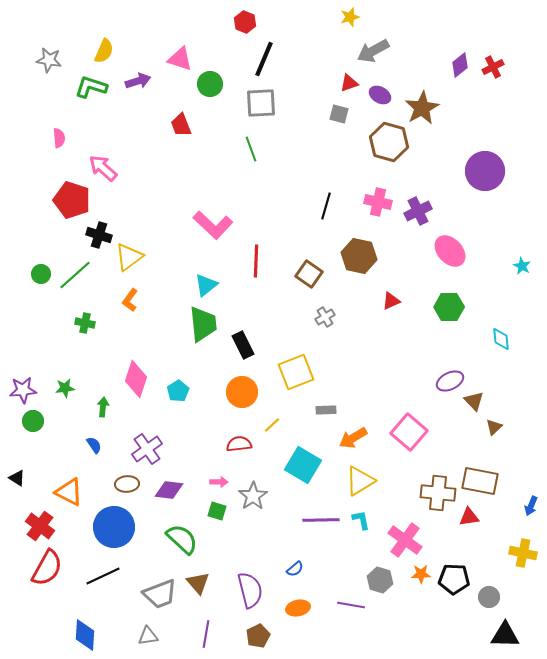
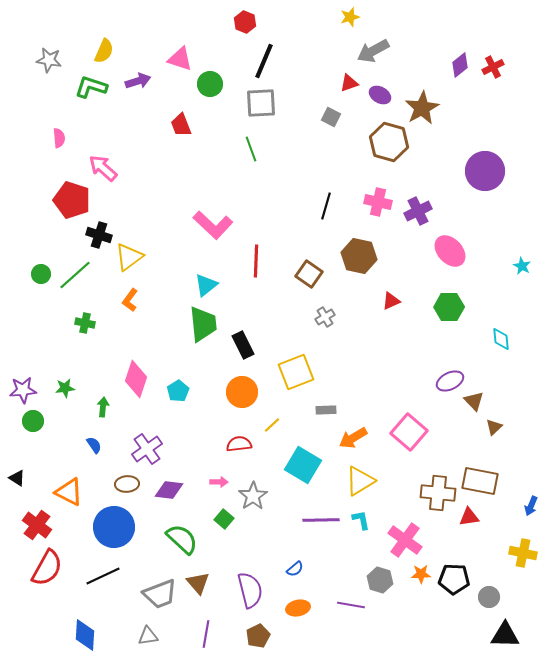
black line at (264, 59): moved 2 px down
gray square at (339, 114): moved 8 px left, 3 px down; rotated 12 degrees clockwise
green square at (217, 511): moved 7 px right, 8 px down; rotated 24 degrees clockwise
red cross at (40, 526): moved 3 px left, 1 px up
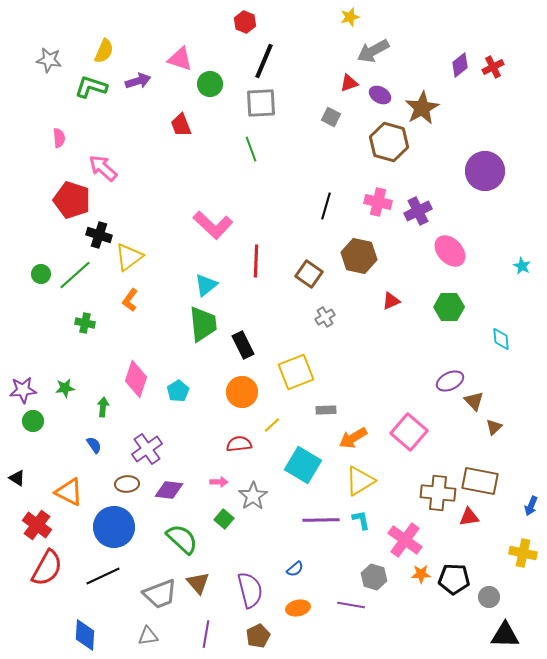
gray hexagon at (380, 580): moved 6 px left, 3 px up
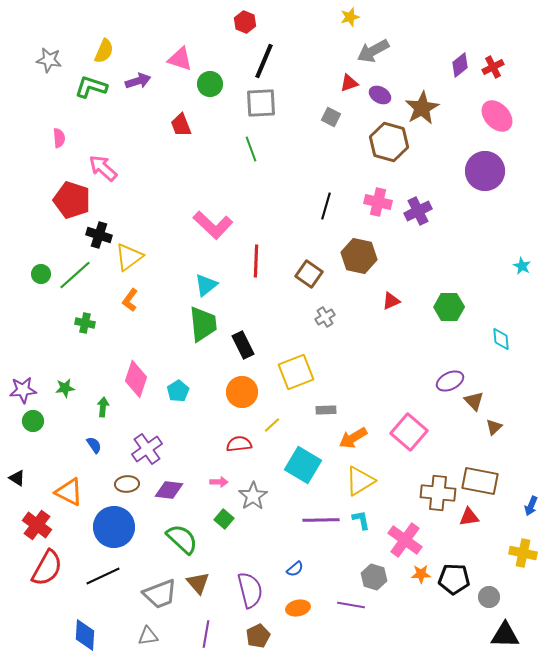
pink ellipse at (450, 251): moved 47 px right, 135 px up
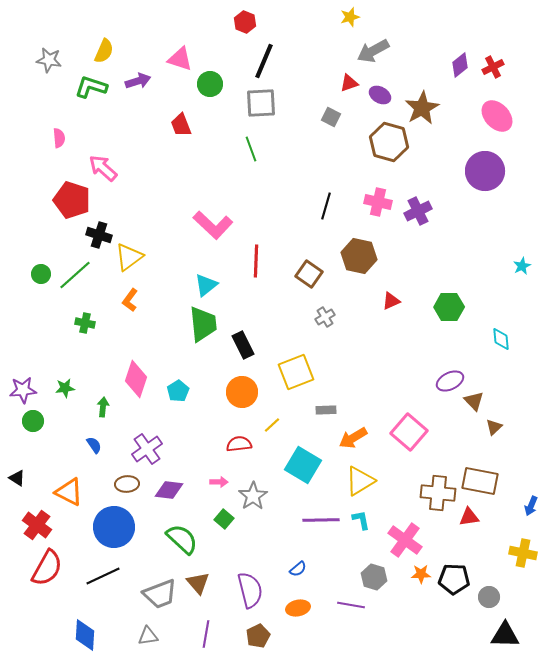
cyan star at (522, 266): rotated 18 degrees clockwise
blue semicircle at (295, 569): moved 3 px right
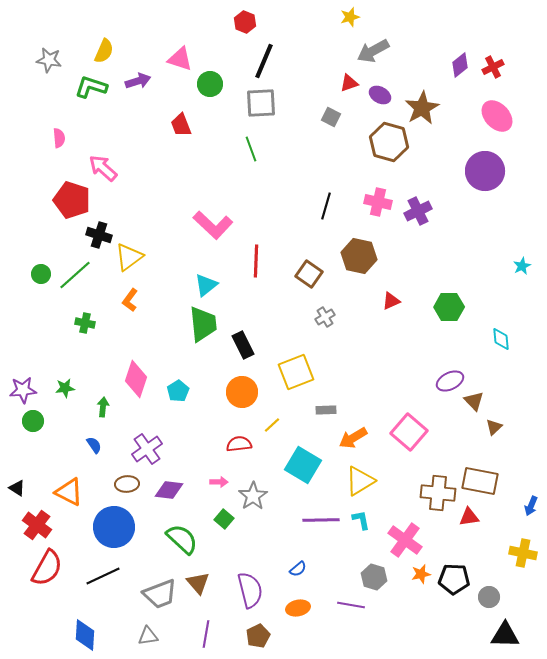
black triangle at (17, 478): moved 10 px down
orange star at (421, 574): rotated 12 degrees counterclockwise
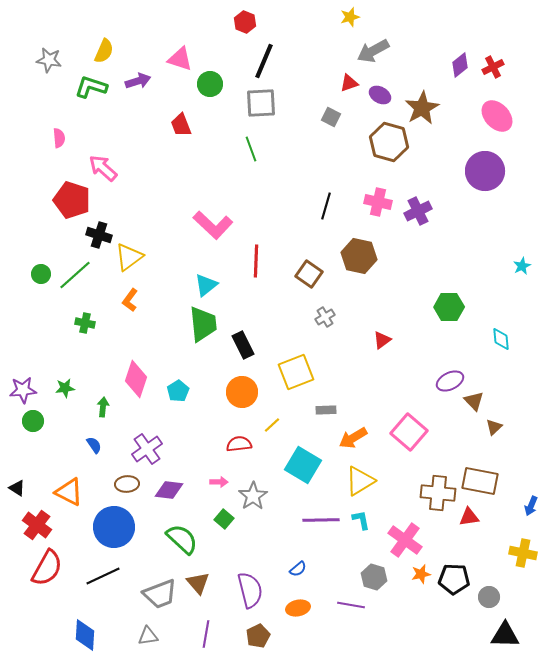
red triangle at (391, 301): moved 9 px left, 39 px down; rotated 12 degrees counterclockwise
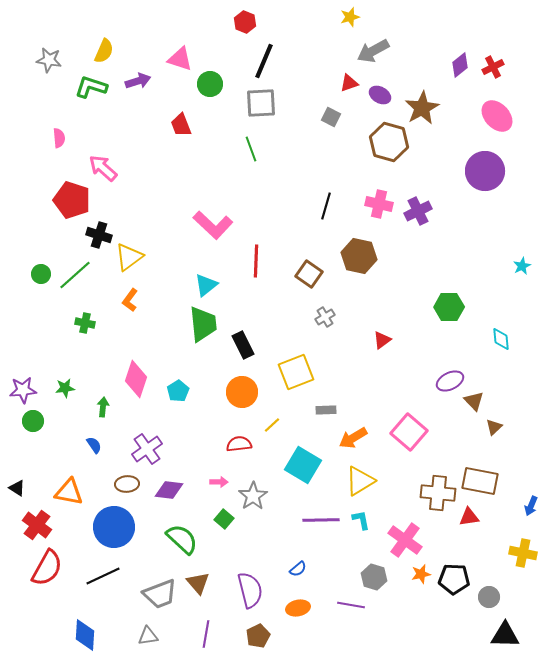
pink cross at (378, 202): moved 1 px right, 2 px down
orange triangle at (69, 492): rotated 16 degrees counterclockwise
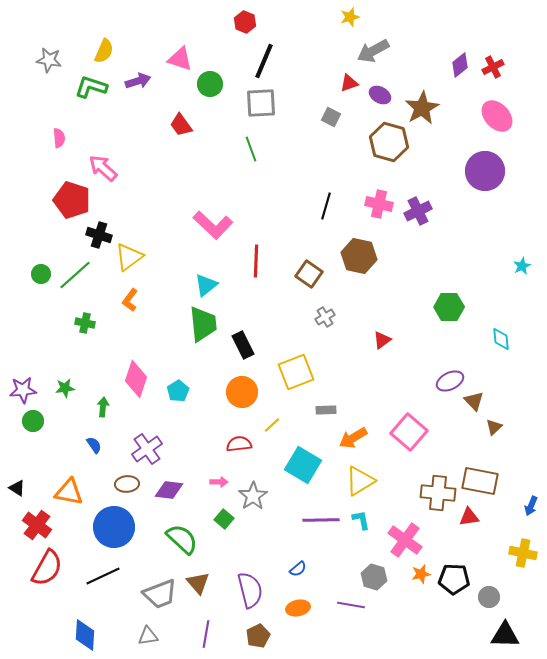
red trapezoid at (181, 125): rotated 15 degrees counterclockwise
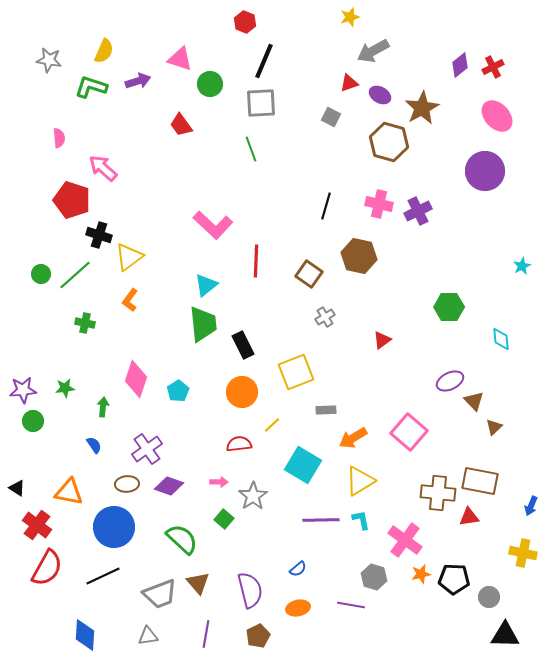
purple diamond at (169, 490): moved 4 px up; rotated 12 degrees clockwise
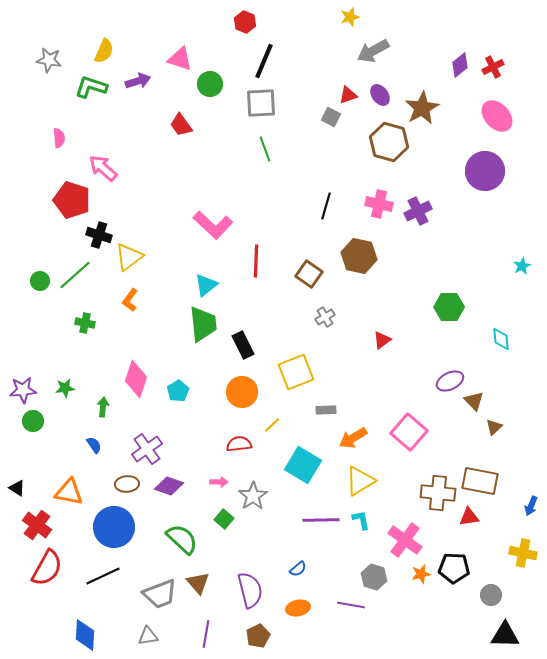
red triangle at (349, 83): moved 1 px left, 12 px down
purple ellipse at (380, 95): rotated 25 degrees clockwise
green line at (251, 149): moved 14 px right
green circle at (41, 274): moved 1 px left, 7 px down
black pentagon at (454, 579): moved 11 px up
gray circle at (489, 597): moved 2 px right, 2 px up
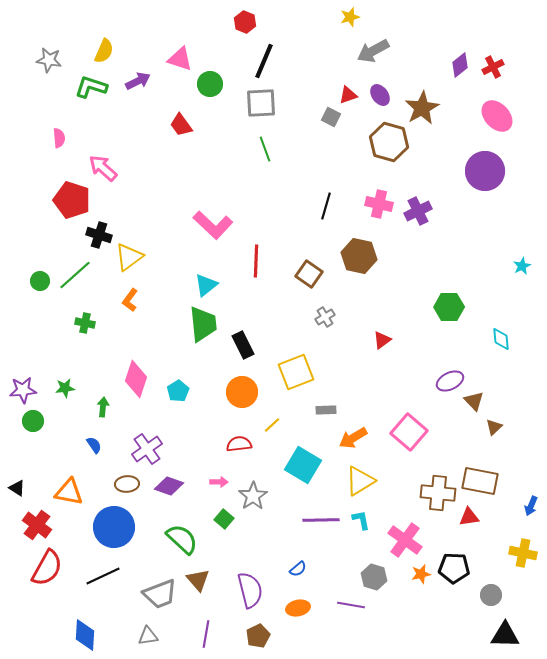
purple arrow at (138, 81): rotated 10 degrees counterclockwise
brown triangle at (198, 583): moved 3 px up
